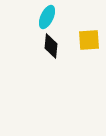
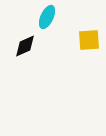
black diamond: moved 26 px left; rotated 60 degrees clockwise
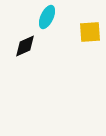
yellow square: moved 1 px right, 8 px up
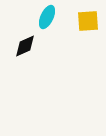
yellow square: moved 2 px left, 11 px up
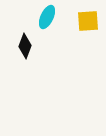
black diamond: rotated 45 degrees counterclockwise
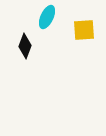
yellow square: moved 4 px left, 9 px down
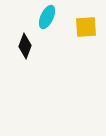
yellow square: moved 2 px right, 3 px up
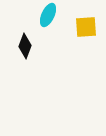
cyan ellipse: moved 1 px right, 2 px up
